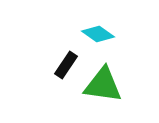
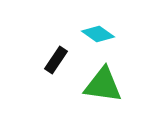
black rectangle: moved 10 px left, 5 px up
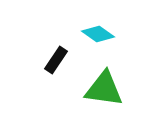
green triangle: moved 1 px right, 4 px down
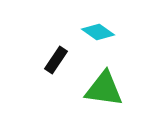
cyan diamond: moved 2 px up
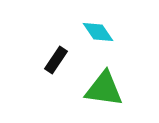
cyan diamond: rotated 20 degrees clockwise
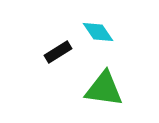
black rectangle: moved 2 px right, 8 px up; rotated 24 degrees clockwise
